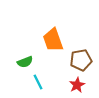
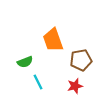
red star: moved 2 px left, 1 px down; rotated 14 degrees clockwise
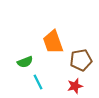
orange trapezoid: moved 2 px down
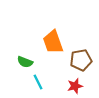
green semicircle: rotated 42 degrees clockwise
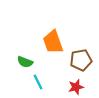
red star: moved 1 px right, 1 px down
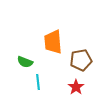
orange trapezoid: rotated 15 degrees clockwise
cyan line: rotated 21 degrees clockwise
red star: rotated 21 degrees counterclockwise
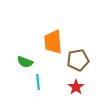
brown pentagon: moved 3 px left
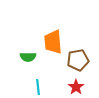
green semicircle: moved 3 px right, 5 px up; rotated 21 degrees counterclockwise
cyan line: moved 5 px down
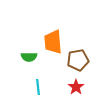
green semicircle: moved 1 px right
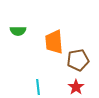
orange trapezoid: moved 1 px right
green semicircle: moved 11 px left, 26 px up
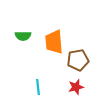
green semicircle: moved 5 px right, 5 px down
red star: rotated 21 degrees clockwise
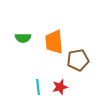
green semicircle: moved 2 px down
red star: moved 16 px left
